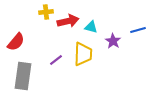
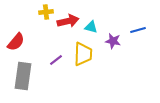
purple star: rotated 21 degrees counterclockwise
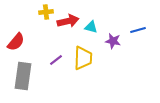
yellow trapezoid: moved 4 px down
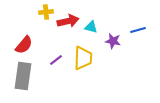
red semicircle: moved 8 px right, 3 px down
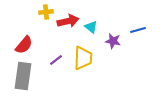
cyan triangle: rotated 24 degrees clockwise
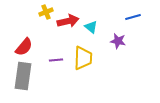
yellow cross: rotated 16 degrees counterclockwise
blue line: moved 5 px left, 13 px up
purple star: moved 5 px right
red semicircle: moved 2 px down
purple line: rotated 32 degrees clockwise
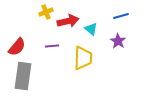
blue line: moved 12 px left, 1 px up
cyan triangle: moved 2 px down
purple star: rotated 21 degrees clockwise
red semicircle: moved 7 px left
purple line: moved 4 px left, 14 px up
